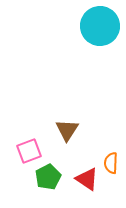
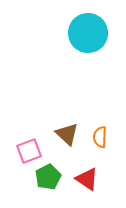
cyan circle: moved 12 px left, 7 px down
brown triangle: moved 4 px down; rotated 20 degrees counterclockwise
orange semicircle: moved 11 px left, 26 px up
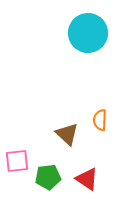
orange semicircle: moved 17 px up
pink square: moved 12 px left, 10 px down; rotated 15 degrees clockwise
green pentagon: rotated 20 degrees clockwise
